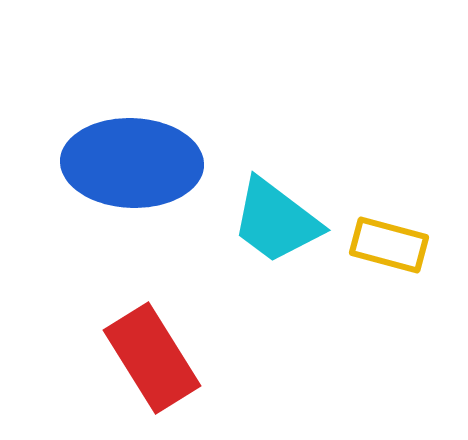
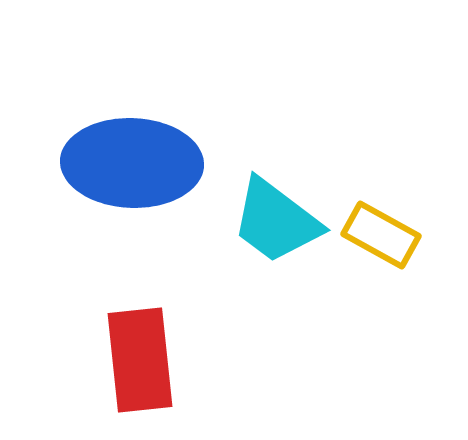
yellow rectangle: moved 8 px left, 10 px up; rotated 14 degrees clockwise
red rectangle: moved 12 px left, 2 px down; rotated 26 degrees clockwise
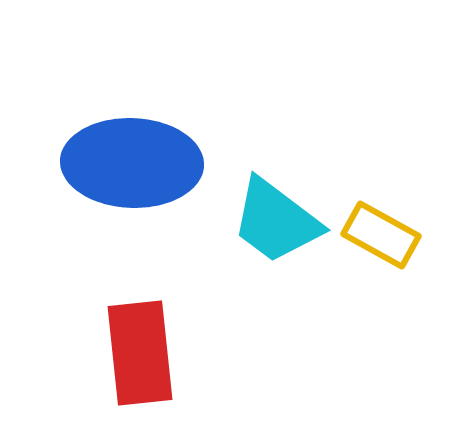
red rectangle: moved 7 px up
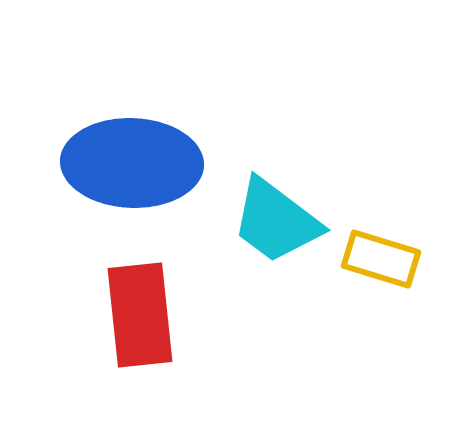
yellow rectangle: moved 24 px down; rotated 12 degrees counterclockwise
red rectangle: moved 38 px up
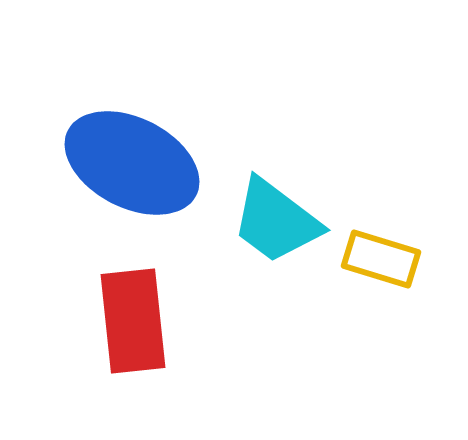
blue ellipse: rotated 25 degrees clockwise
red rectangle: moved 7 px left, 6 px down
